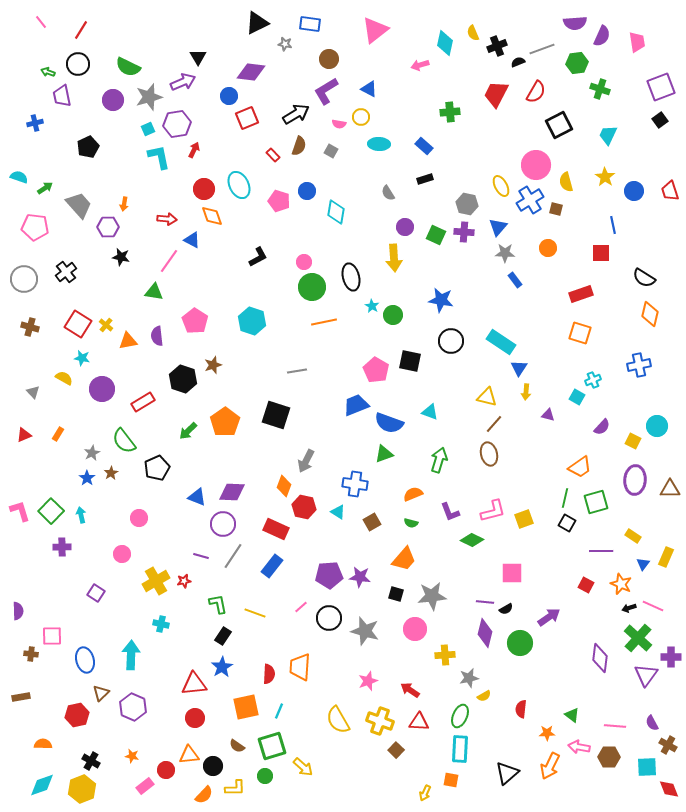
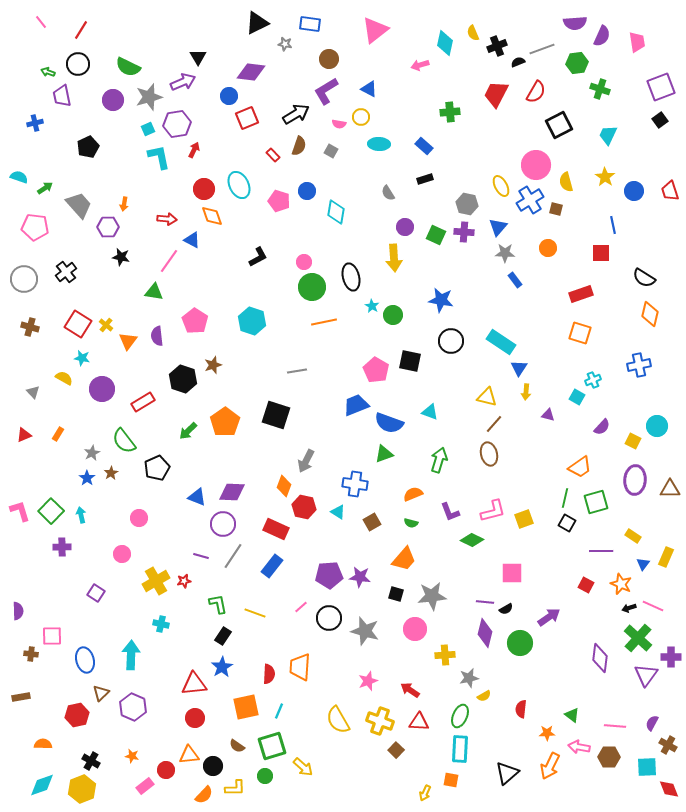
orange triangle at (128, 341): rotated 42 degrees counterclockwise
purple semicircle at (652, 723): rotated 56 degrees clockwise
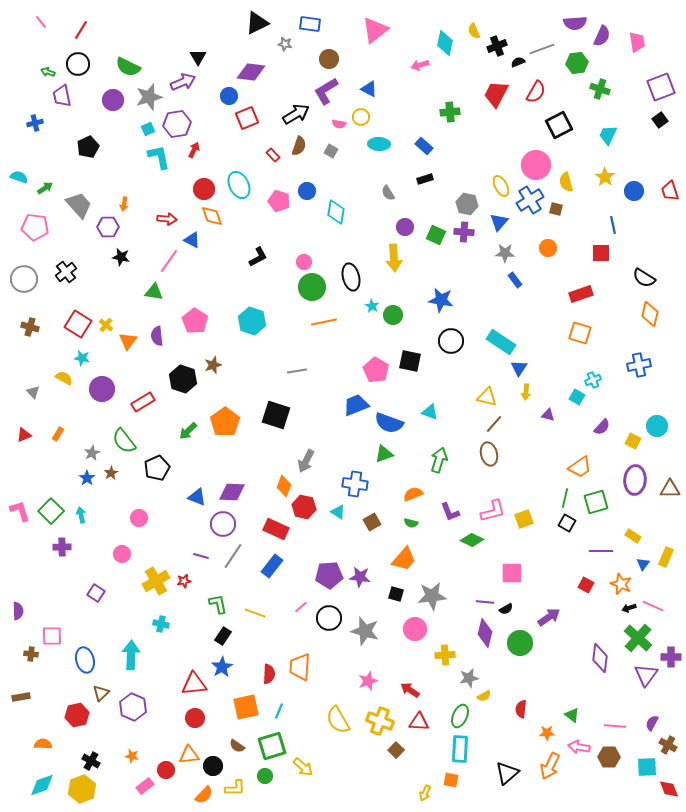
yellow semicircle at (473, 33): moved 1 px right, 2 px up
blue triangle at (498, 227): moved 1 px right, 5 px up
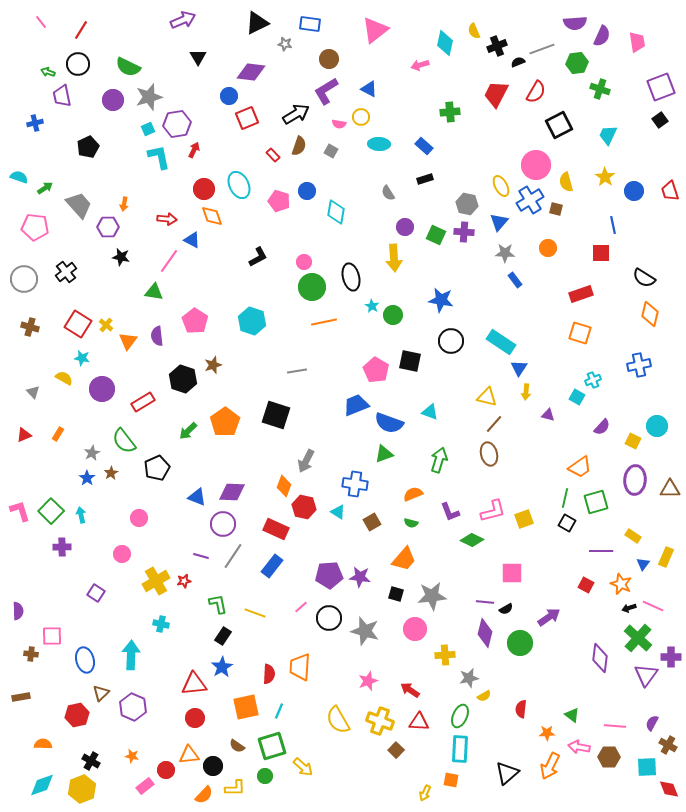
purple arrow at (183, 82): moved 62 px up
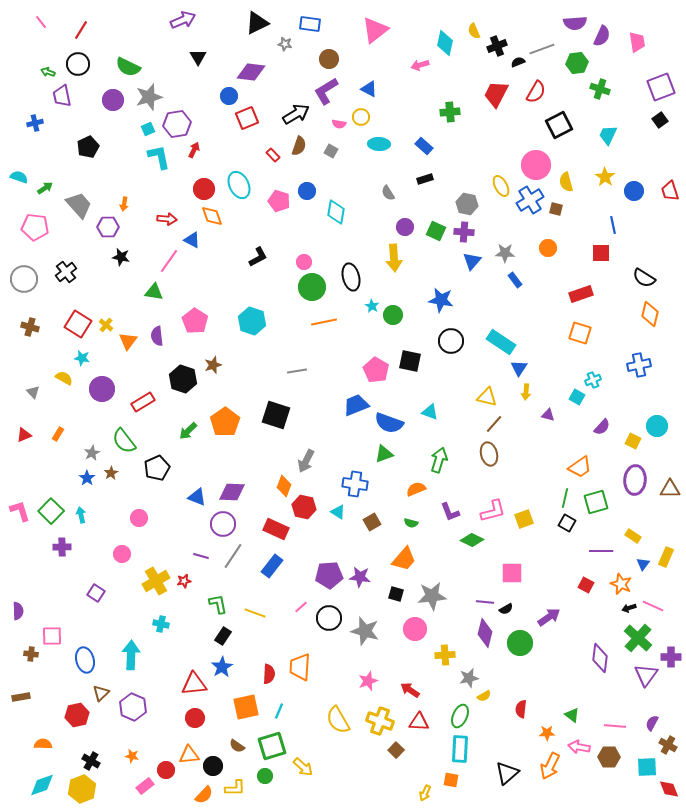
blue triangle at (499, 222): moved 27 px left, 39 px down
green square at (436, 235): moved 4 px up
orange semicircle at (413, 494): moved 3 px right, 5 px up
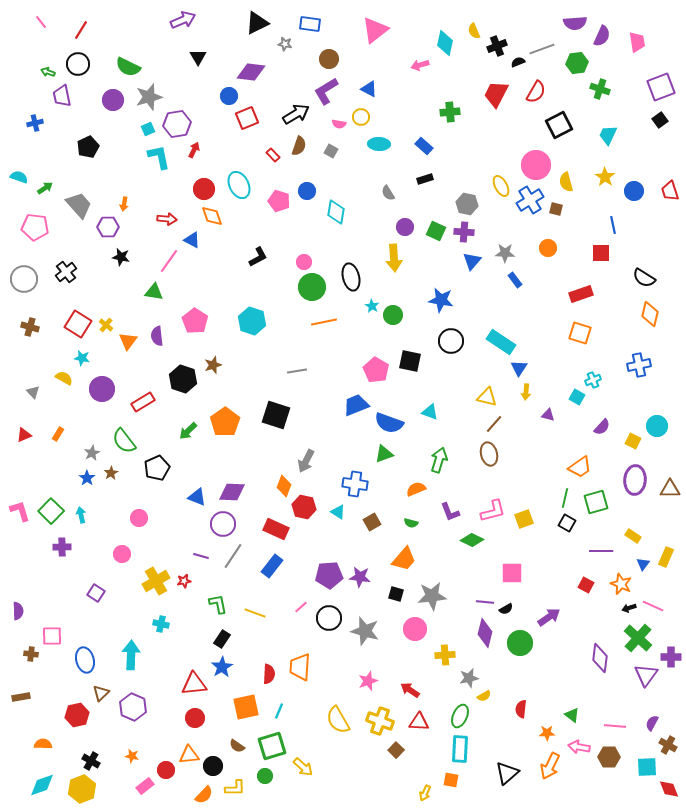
black rectangle at (223, 636): moved 1 px left, 3 px down
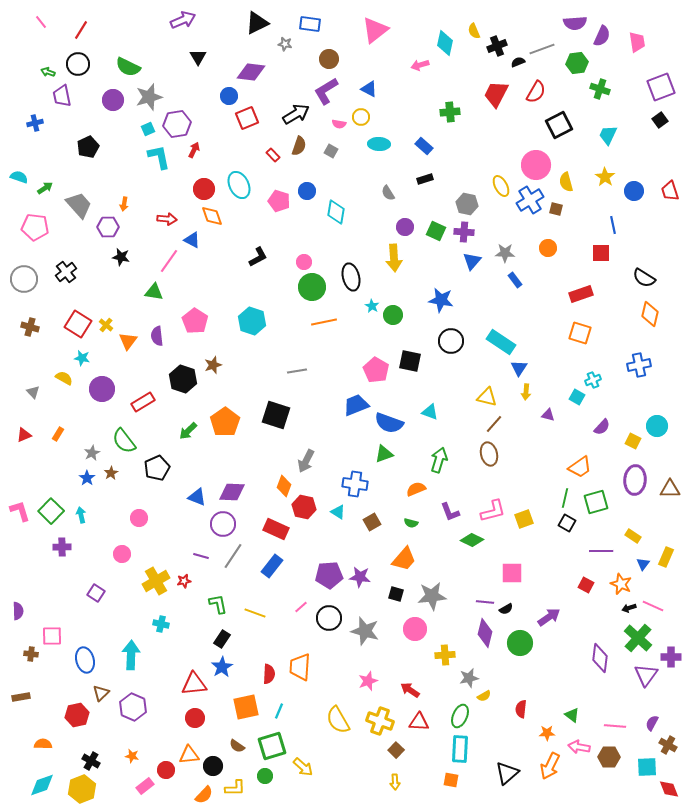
yellow arrow at (425, 793): moved 30 px left, 11 px up; rotated 28 degrees counterclockwise
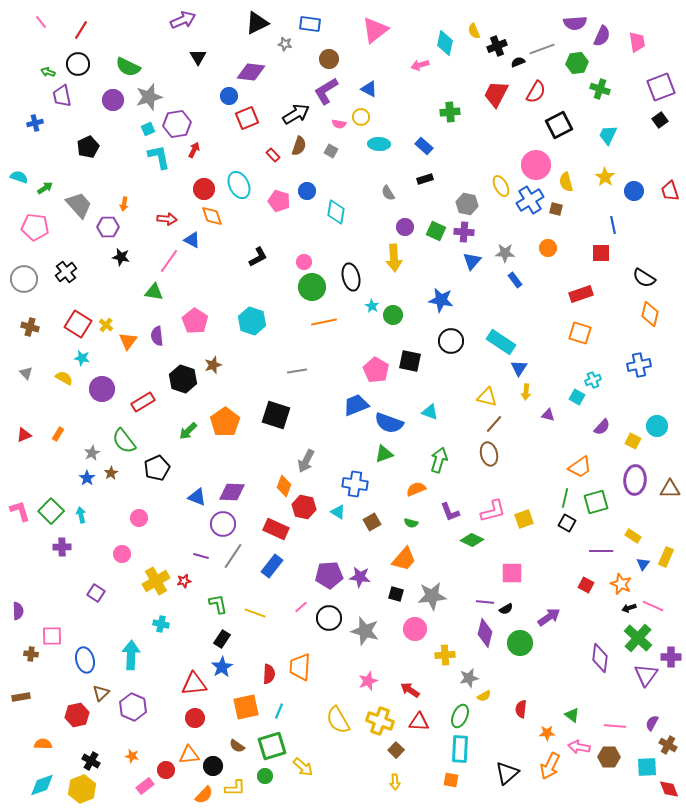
gray triangle at (33, 392): moved 7 px left, 19 px up
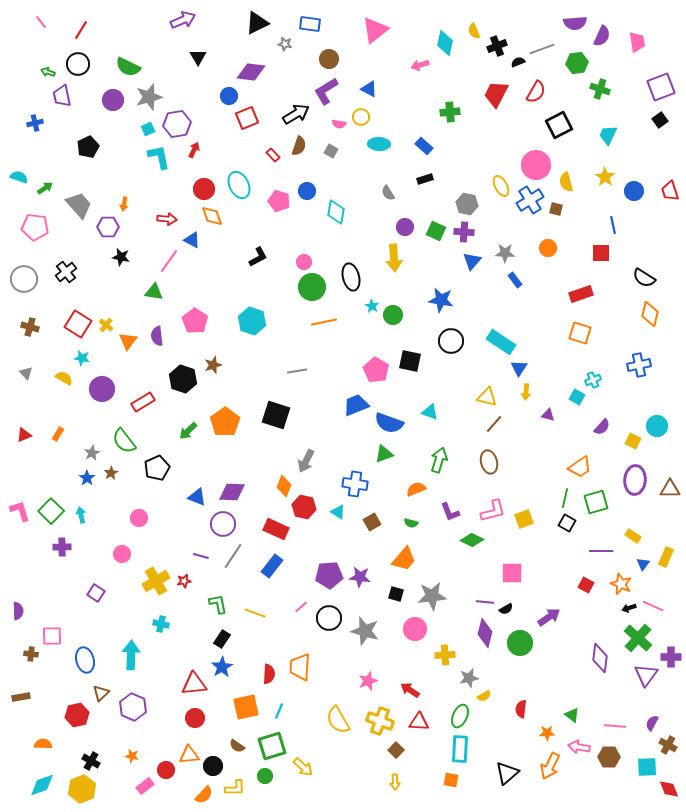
brown ellipse at (489, 454): moved 8 px down
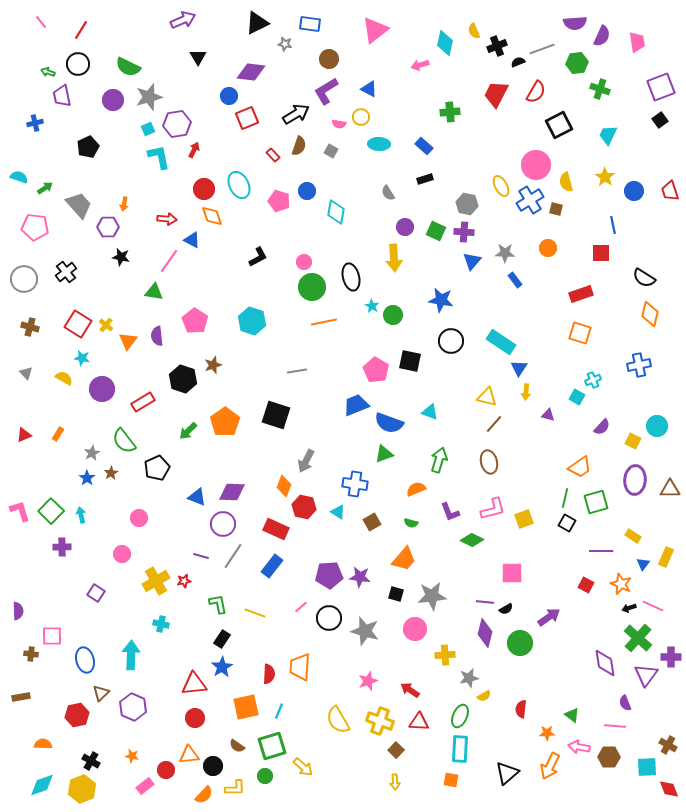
pink L-shape at (493, 511): moved 2 px up
purple diamond at (600, 658): moved 5 px right, 5 px down; rotated 16 degrees counterclockwise
purple semicircle at (652, 723): moved 27 px left, 20 px up; rotated 49 degrees counterclockwise
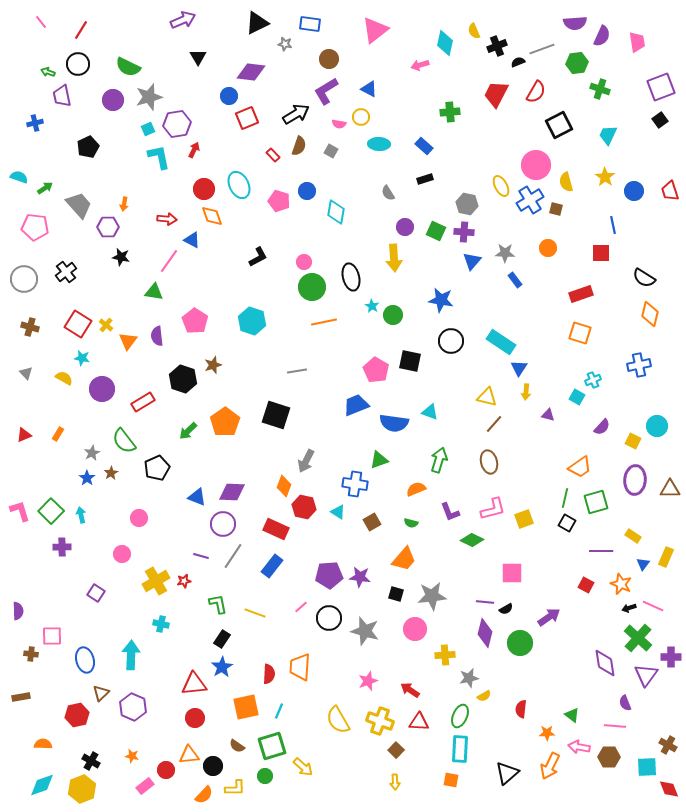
blue semicircle at (389, 423): moved 5 px right; rotated 12 degrees counterclockwise
green triangle at (384, 454): moved 5 px left, 6 px down
